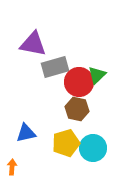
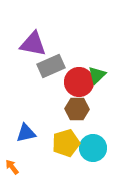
gray rectangle: moved 4 px left, 1 px up; rotated 8 degrees counterclockwise
brown hexagon: rotated 10 degrees counterclockwise
orange arrow: rotated 42 degrees counterclockwise
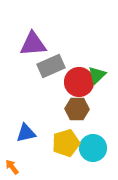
purple triangle: rotated 16 degrees counterclockwise
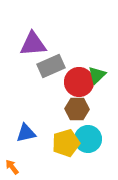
cyan circle: moved 5 px left, 9 px up
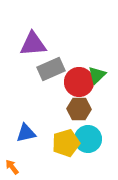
gray rectangle: moved 3 px down
brown hexagon: moved 2 px right
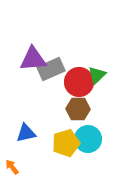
purple triangle: moved 15 px down
brown hexagon: moved 1 px left
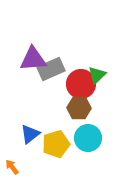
red circle: moved 2 px right, 2 px down
brown hexagon: moved 1 px right, 1 px up
blue triangle: moved 4 px right, 1 px down; rotated 25 degrees counterclockwise
cyan circle: moved 1 px up
yellow pentagon: moved 10 px left, 1 px down
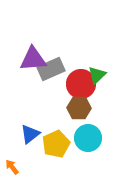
yellow pentagon: rotated 8 degrees counterclockwise
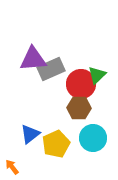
cyan circle: moved 5 px right
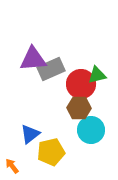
green triangle: rotated 30 degrees clockwise
cyan circle: moved 2 px left, 8 px up
yellow pentagon: moved 5 px left, 8 px down; rotated 12 degrees clockwise
orange arrow: moved 1 px up
